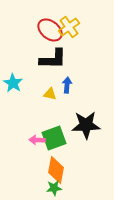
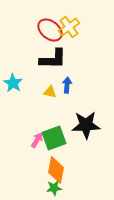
yellow triangle: moved 2 px up
pink arrow: rotated 119 degrees clockwise
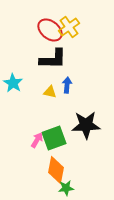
green star: moved 12 px right
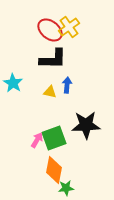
orange diamond: moved 2 px left
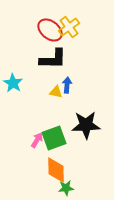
yellow triangle: moved 6 px right
orange diamond: moved 2 px right; rotated 12 degrees counterclockwise
